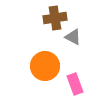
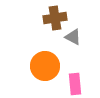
pink rectangle: rotated 15 degrees clockwise
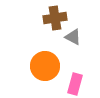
pink rectangle: rotated 20 degrees clockwise
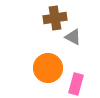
orange circle: moved 3 px right, 2 px down
pink rectangle: moved 1 px right
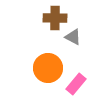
brown cross: rotated 10 degrees clockwise
pink rectangle: rotated 25 degrees clockwise
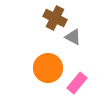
brown cross: rotated 25 degrees clockwise
pink rectangle: moved 1 px right, 1 px up
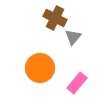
gray triangle: rotated 42 degrees clockwise
orange circle: moved 8 px left
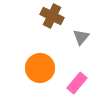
brown cross: moved 3 px left, 2 px up
gray triangle: moved 8 px right
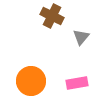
orange circle: moved 9 px left, 13 px down
pink rectangle: rotated 40 degrees clockwise
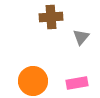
brown cross: moved 1 px left, 1 px down; rotated 30 degrees counterclockwise
orange circle: moved 2 px right
